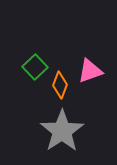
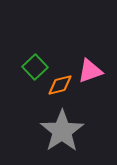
orange diamond: rotated 56 degrees clockwise
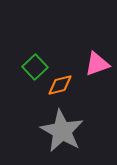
pink triangle: moved 7 px right, 7 px up
gray star: rotated 9 degrees counterclockwise
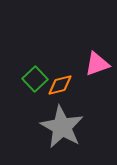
green square: moved 12 px down
gray star: moved 4 px up
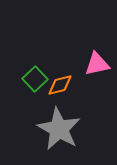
pink triangle: rotated 8 degrees clockwise
gray star: moved 3 px left, 2 px down
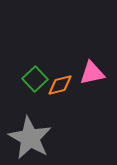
pink triangle: moved 5 px left, 9 px down
gray star: moved 29 px left, 9 px down
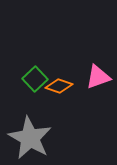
pink triangle: moved 6 px right, 4 px down; rotated 8 degrees counterclockwise
orange diamond: moved 1 px left, 1 px down; rotated 32 degrees clockwise
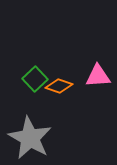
pink triangle: moved 1 px up; rotated 16 degrees clockwise
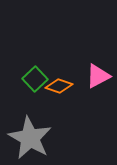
pink triangle: rotated 24 degrees counterclockwise
